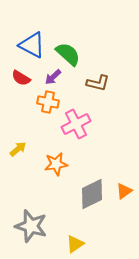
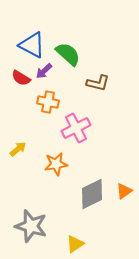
purple arrow: moved 9 px left, 6 px up
pink cross: moved 4 px down
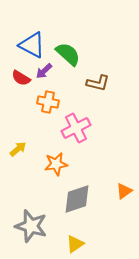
gray diamond: moved 15 px left, 5 px down; rotated 8 degrees clockwise
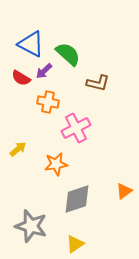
blue triangle: moved 1 px left, 1 px up
